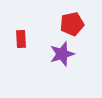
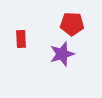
red pentagon: rotated 15 degrees clockwise
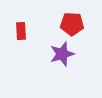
red rectangle: moved 8 px up
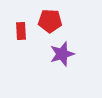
red pentagon: moved 22 px left, 3 px up
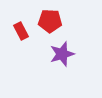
red rectangle: rotated 24 degrees counterclockwise
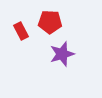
red pentagon: moved 1 px down
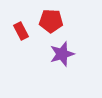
red pentagon: moved 1 px right, 1 px up
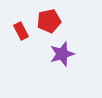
red pentagon: moved 2 px left; rotated 15 degrees counterclockwise
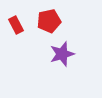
red rectangle: moved 5 px left, 6 px up
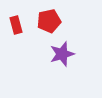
red rectangle: rotated 12 degrees clockwise
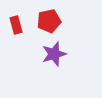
purple star: moved 8 px left
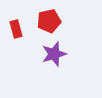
red rectangle: moved 4 px down
